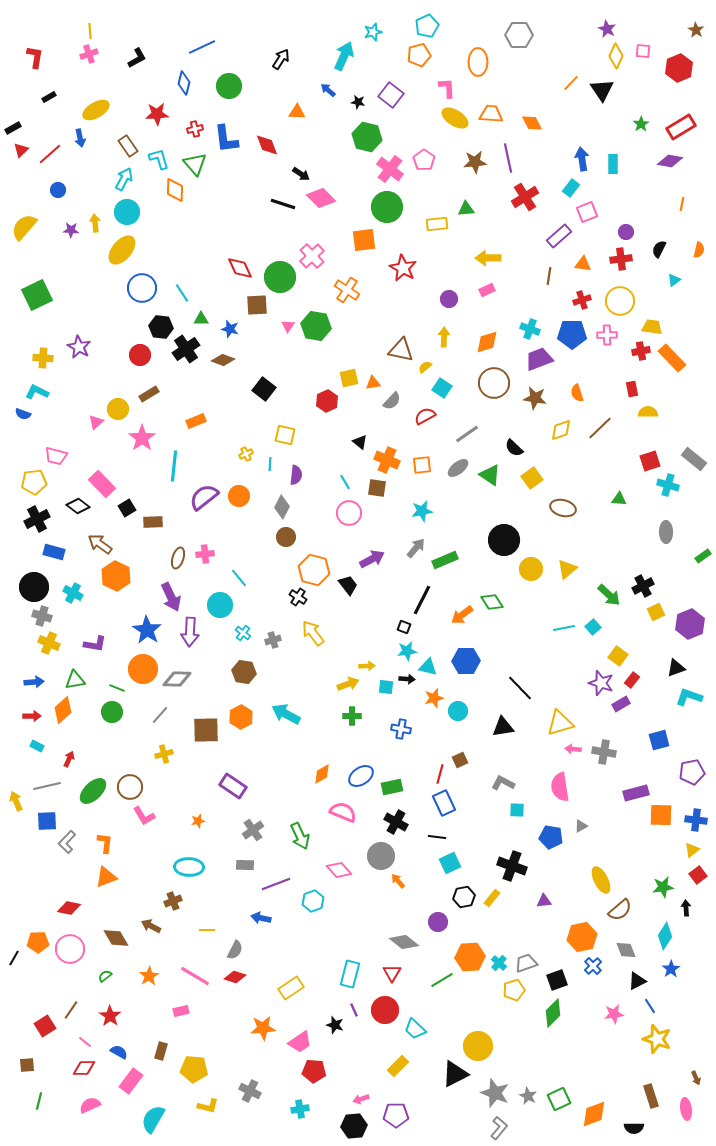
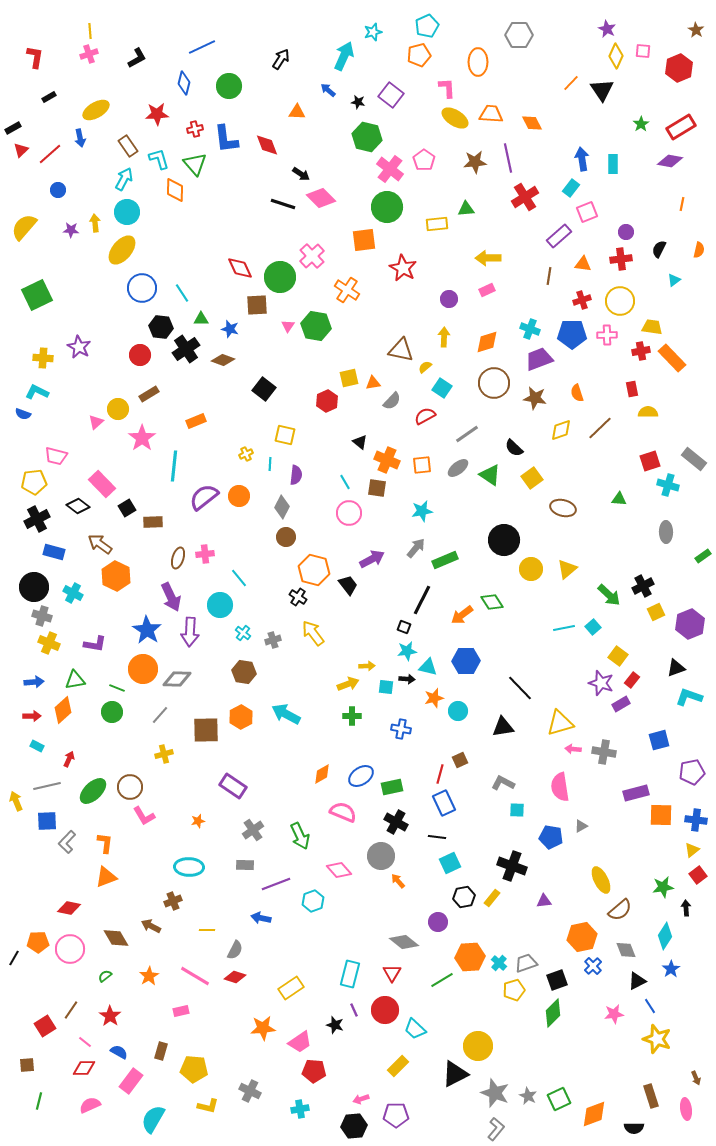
gray L-shape at (499, 1128): moved 3 px left, 1 px down
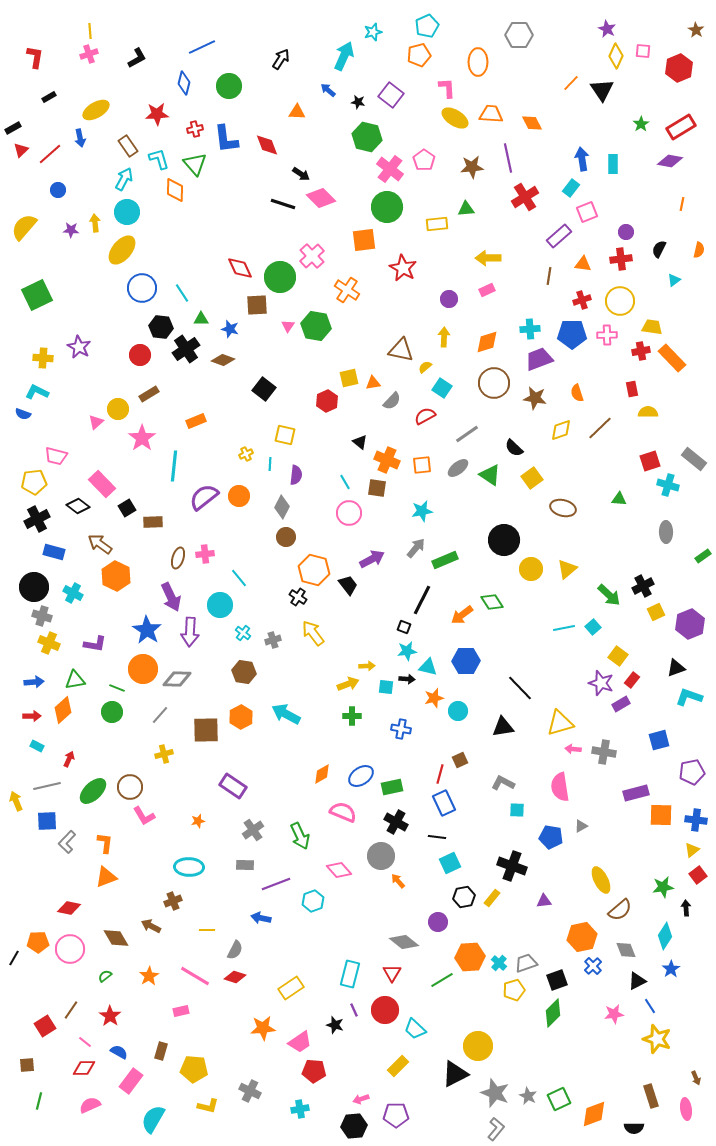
brown star at (475, 162): moved 3 px left, 5 px down
cyan cross at (530, 329): rotated 24 degrees counterclockwise
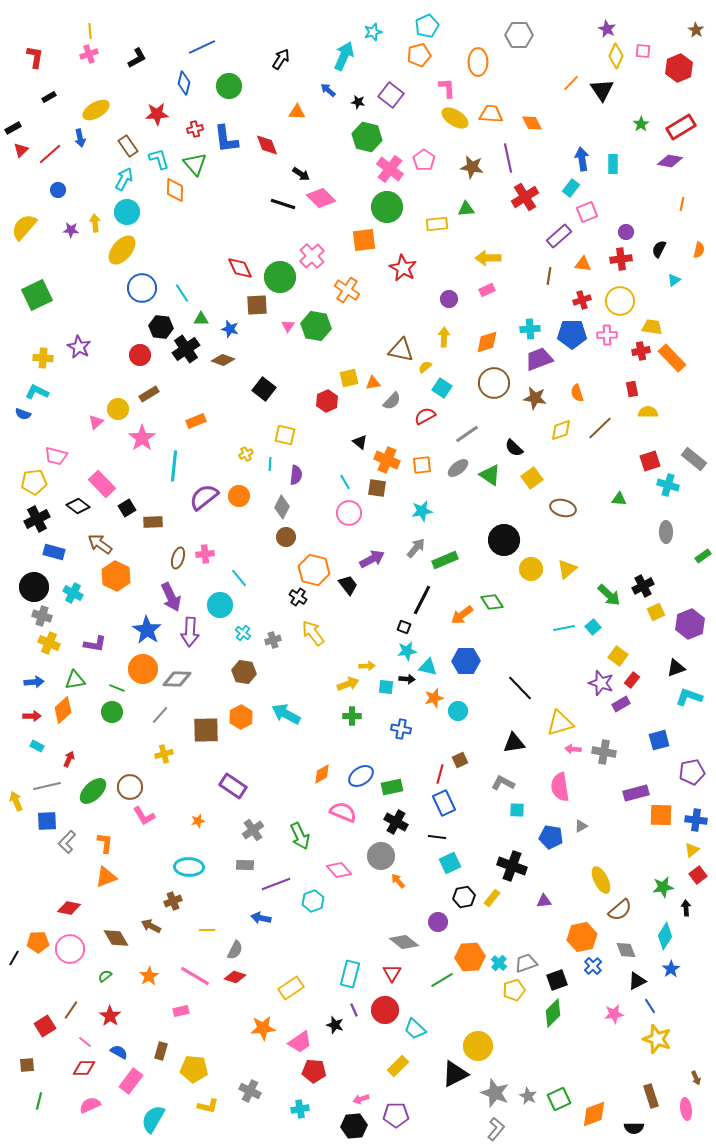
brown star at (472, 167): rotated 15 degrees clockwise
black triangle at (503, 727): moved 11 px right, 16 px down
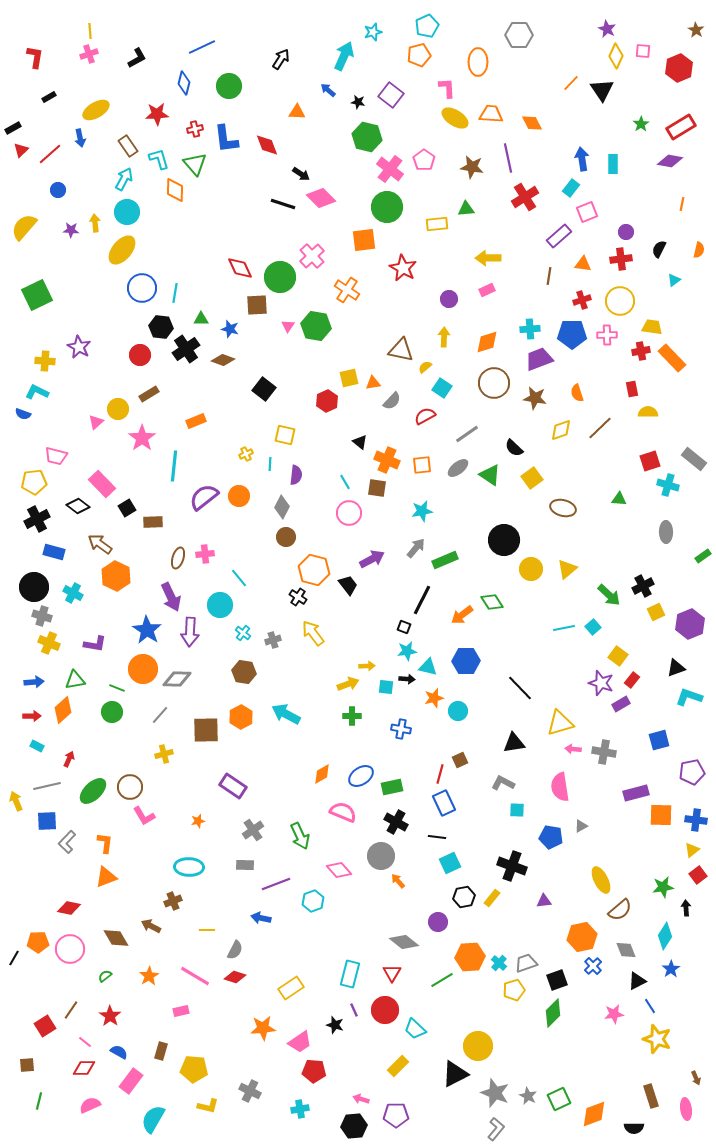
cyan line at (182, 293): moved 7 px left; rotated 42 degrees clockwise
yellow cross at (43, 358): moved 2 px right, 3 px down
pink arrow at (361, 1099): rotated 35 degrees clockwise
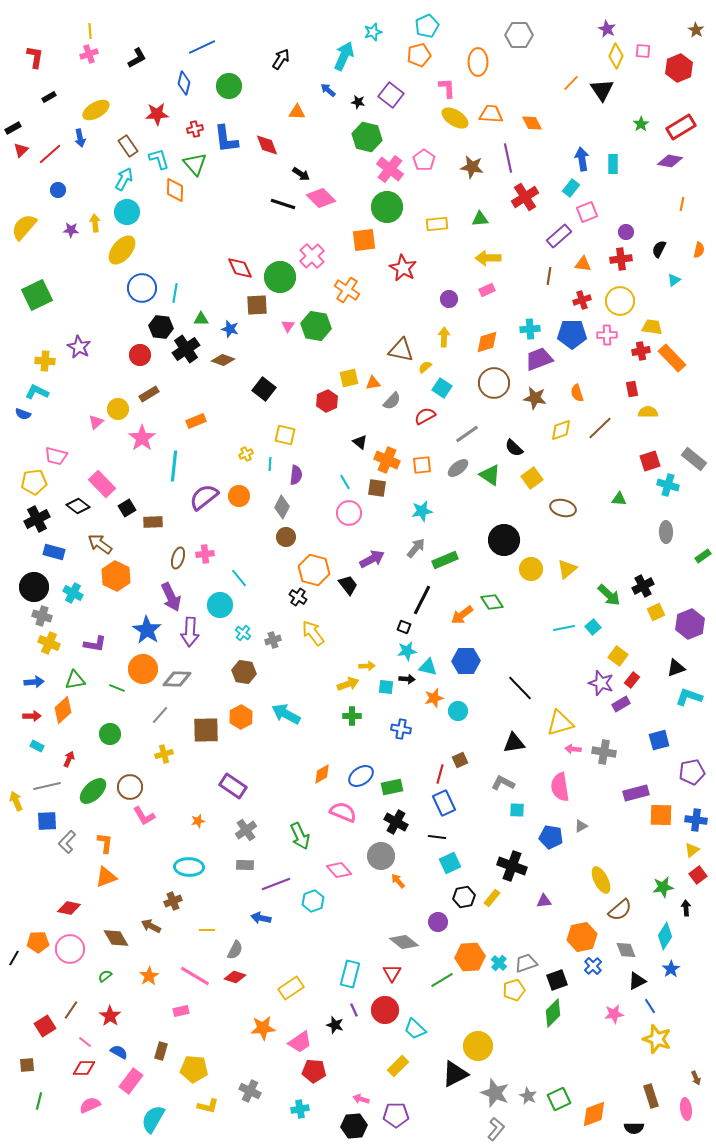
green triangle at (466, 209): moved 14 px right, 10 px down
green circle at (112, 712): moved 2 px left, 22 px down
gray cross at (253, 830): moved 7 px left
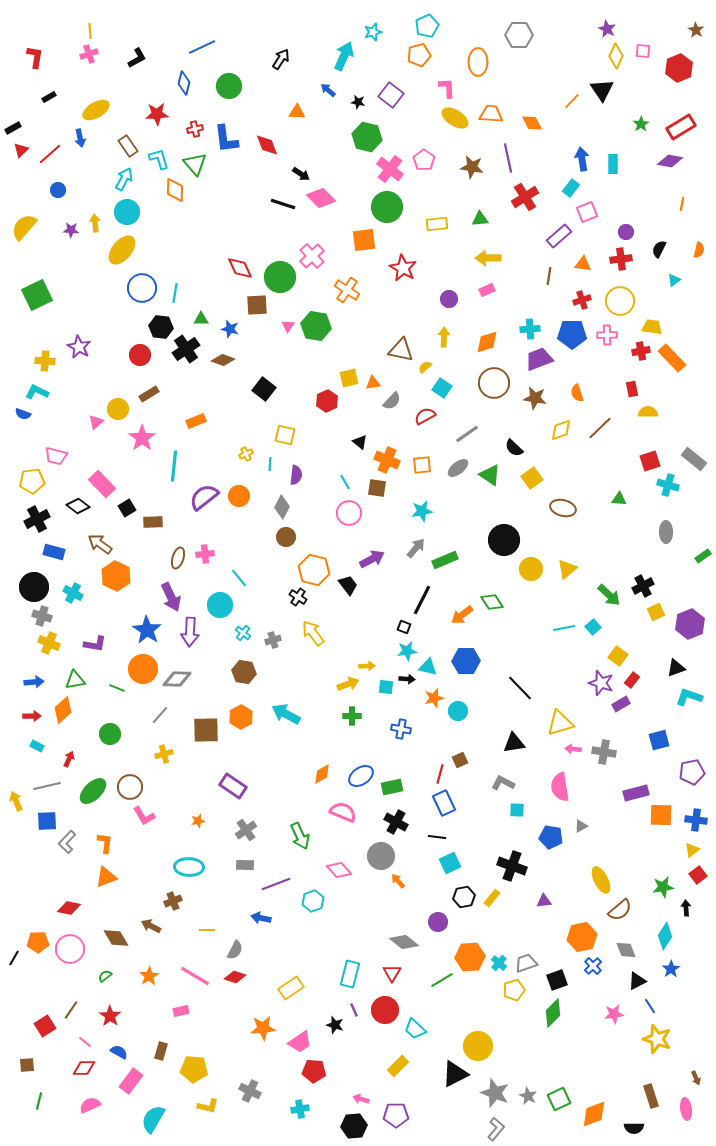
orange line at (571, 83): moved 1 px right, 18 px down
yellow pentagon at (34, 482): moved 2 px left, 1 px up
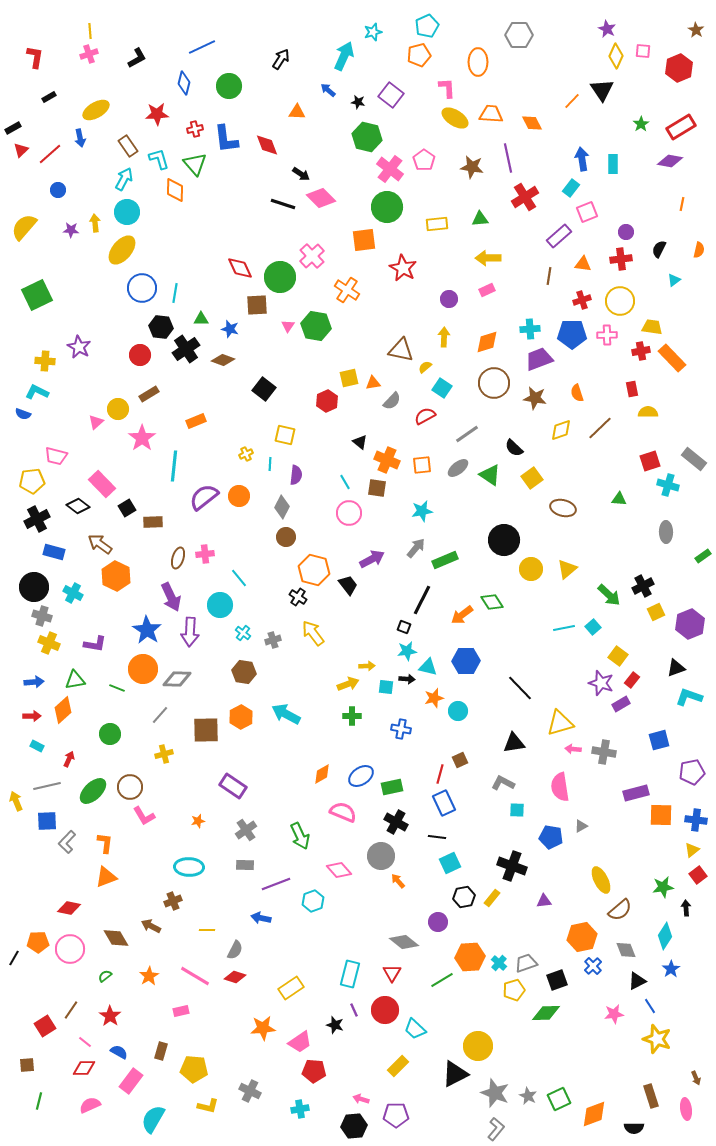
green diamond at (553, 1013): moved 7 px left; rotated 44 degrees clockwise
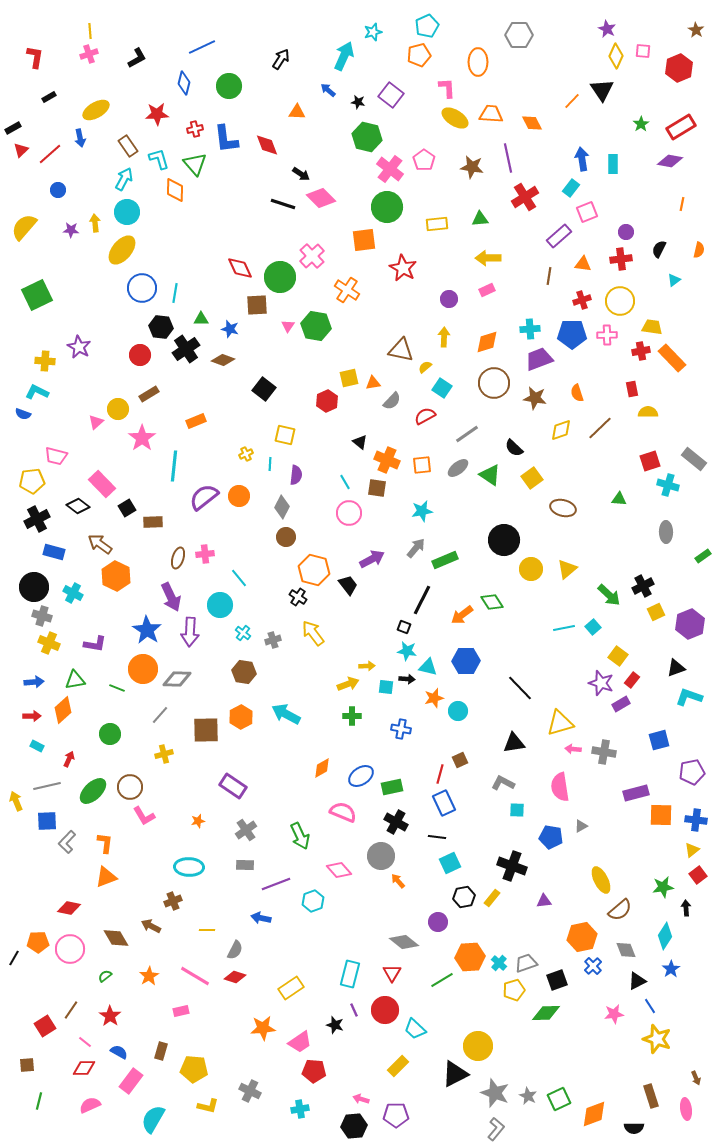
cyan star at (407, 651): rotated 18 degrees clockwise
orange diamond at (322, 774): moved 6 px up
